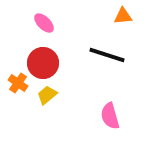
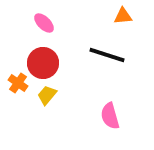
yellow trapezoid: rotated 10 degrees counterclockwise
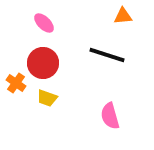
orange cross: moved 2 px left
yellow trapezoid: moved 3 px down; rotated 110 degrees counterclockwise
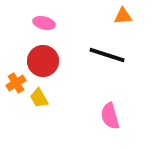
pink ellipse: rotated 30 degrees counterclockwise
red circle: moved 2 px up
orange cross: rotated 24 degrees clockwise
yellow trapezoid: moved 8 px left; rotated 40 degrees clockwise
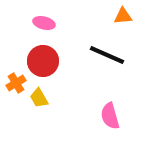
black line: rotated 6 degrees clockwise
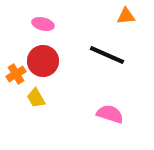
orange triangle: moved 3 px right
pink ellipse: moved 1 px left, 1 px down
orange cross: moved 9 px up
yellow trapezoid: moved 3 px left
pink semicircle: moved 2 px up; rotated 124 degrees clockwise
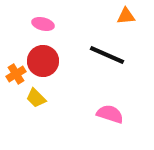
yellow trapezoid: rotated 15 degrees counterclockwise
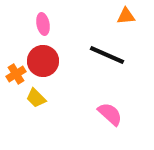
pink ellipse: rotated 65 degrees clockwise
pink semicircle: rotated 24 degrees clockwise
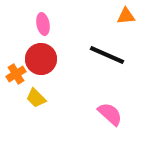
red circle: moved 2 px left, 2 px up
